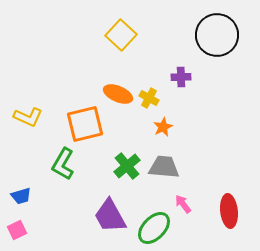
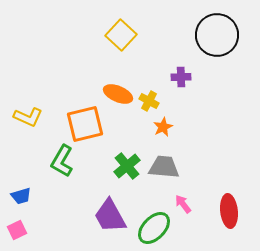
yellow cross: moved 3 px down
green L-shape: moved 1 px left, 3 px up
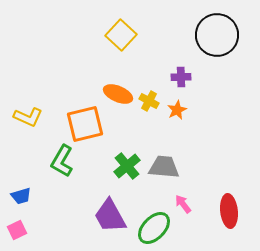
orange star: moved 14 px right, 17 px up
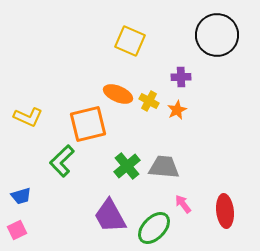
yellow square: moved 9 px right, 6 px down; rotated 20 degrees counterclockwise
orange square: moved 3 px right
green L-shape: rotated 16 degrees clockwise
red ellipse: moved 4 px left
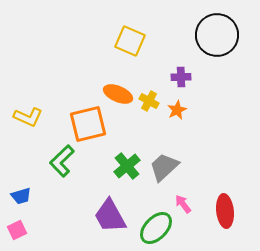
gray trapezoid: rotated 48 degrees counterclockwise
green ellipse: moved 2 px right
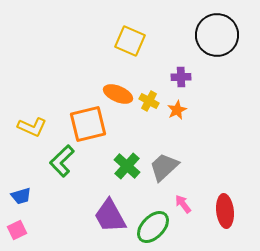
yellow L-shape: moved 4 px right, 10 px down
green cross: rotated 8 degrees counterclockwise
green ellipse: moved 3 px left, 1 px up
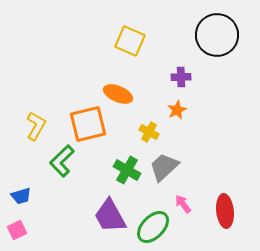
yellow cross: moved 31 px down
yellow L-shape: moved 4 px right, 1 px up; rotated 84 degrees counterclockwise
green cross: moved 4 px down; rotated 12 degrees counterclockwise
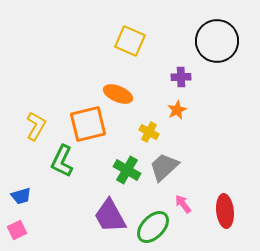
black circle: moved 6 px down
green L-shape: rotated 20 degrees counterclockwise
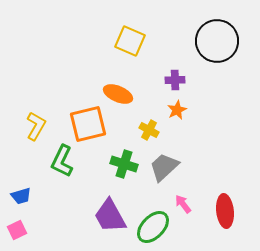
purple cross: moved 6 px left, 3 px down
yellow cross: moved 2 px up
green cross: moved 3 px left, 6 px up; rotated 12 degrees counterclockwise
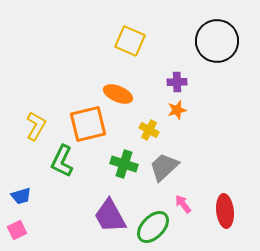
purple cross: moved 2 px right, 2 px down
orange star: rotated 12 degrees clockwise
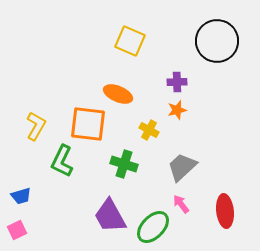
orange square: rotated 21 degrees clockwise
gray trapezoid: moved 18 px right
pink arrow: moved 2 px left
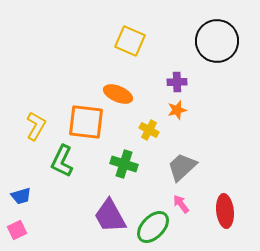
orange square: moved 2 px left, 2 px up
